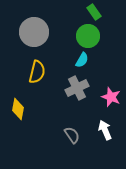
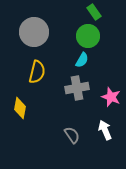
gray cross: rotated 15 degrees clockwise
yellow diamond: moved 2 px right, 1 px up
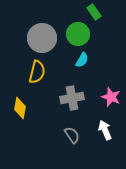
gray circle: moved 8 px right, 6 px down
green circle: moved 10 px left, 2 px up
gray cross: moved 5 px left, 10 px down
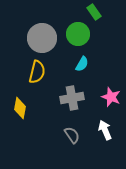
cyan semicircle: moved 4 px down
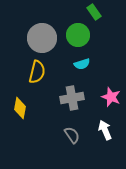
green circle: moved 1 px down
cyan semicircle: rotated 42 degrees clockwise
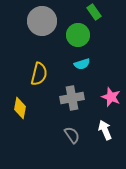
gray circle: moved 17 px up
yellow semicircle: moved 2 px right, 2 px down
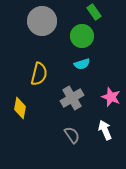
green circle: moved 4 px right, 1 px down
gray cross: rotated 20 degrees counterclockwise
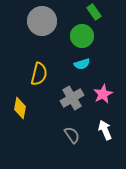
pink star: moved 8 px left, 3 px up; rotated 24 degrees clockwise
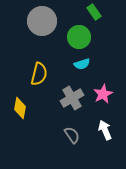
green circle: moved 3 px left, 1 px down
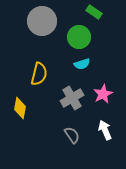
green rectangle: rotated 21 degrees counterclockwise
